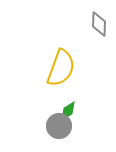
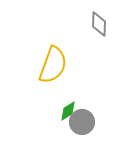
yellow semicircle: moved 8 px left, 3 px up
gray circle: moved 23 px right, 4 px up
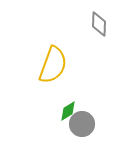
gray circle: moved 2 px down
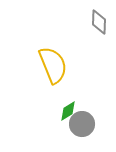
gray diamond: moved 2 px up
yellow semicircle: rotated 42 degrees counterclockwise
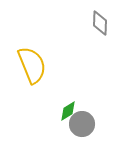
gray diamond: moved 1 px right, 1 px down
yellow semicircle: moved 21 px left
